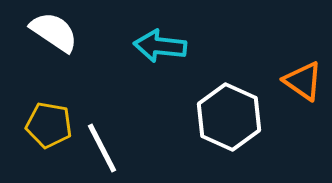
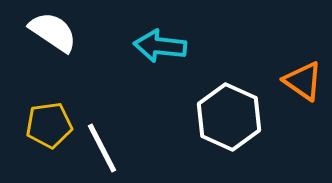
white semicircle: moved 1 px left
yellow pentagon: rotated 18 degrees counterclockwise
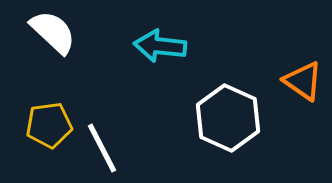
white semicircle: rotated 9 degrees clockwise
white hexagon: moved 1 px left, 1 px down
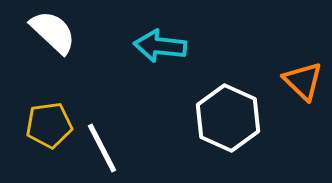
orange triangle: rotated 9 degrees clockwise
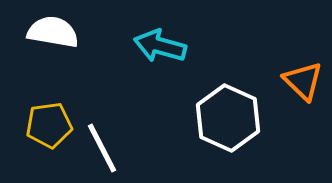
white semicircle: rotated 33 degrees counterclockwise
cyan arrow: rotated 9 degrees clockwise
